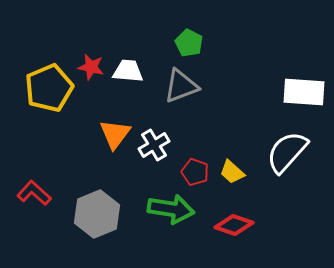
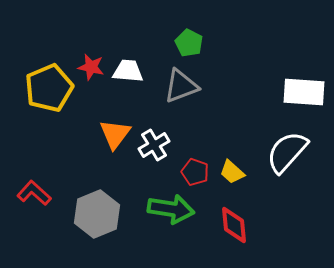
red diamond: rotated 66 degrees clockwise
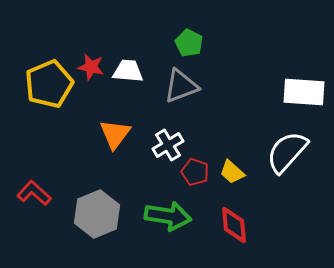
yellow pentagon: moved 4 px up
white cross: moved 14 px right
green arrow: moved 3 px left, 7 px down
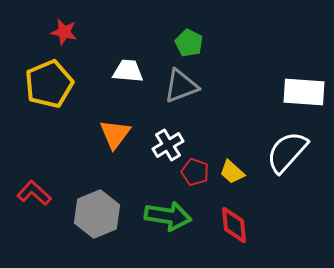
red star: moved 27 px left, 35 px up
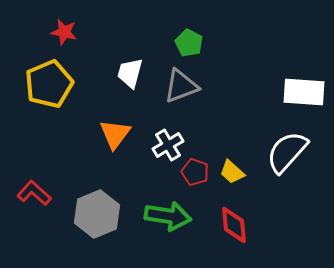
white trapezoid: moved 2 px right, 2 px down; rotated 80 degrees counterclockwise
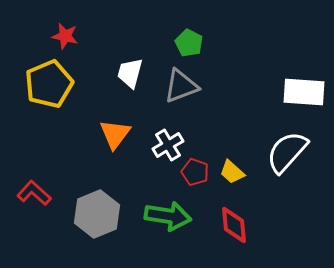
red star: moved 1 px right, 4 px down
